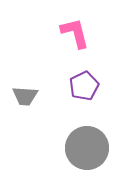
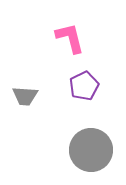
pink L-shape: moved 5 px left, 5 px down
gray circle: moved 4 px right, 2 px down
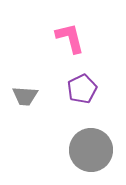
purple pentagon: moved 2 px left, 3 px down
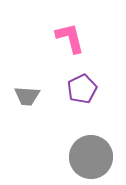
gray trapezoid: moved 2 px right
gray circle: moved 7 px down
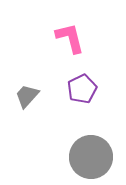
gray trapezoid: rotated 128 degrees clockwise
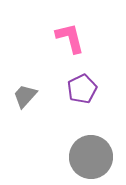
gray trapezoid: moved 2 px left
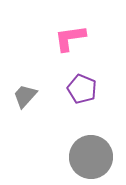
pink L-shape: rotated 84 degrees counterclockwise
purple pentagon: rotated 24 degrees counterclockwise
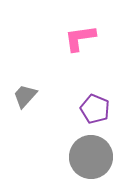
pink L-shape: moved 10 px right
purple pentagon: moved 13 px right, 20 px down
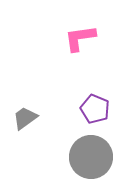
gray trapezoid: moved 22 px down; rotated 12 degrees clockwise
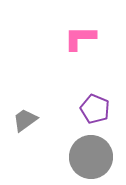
pink L-shape: rotated 8 degrees clockwise
gray trapezoid: moved 2 px down
